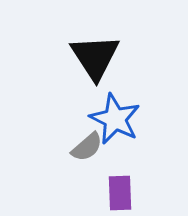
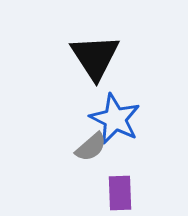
gray semicircle: moved 4 px right
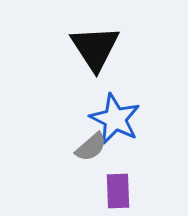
black triangle: moved 9 px up
purple rectangle: moved 2 px left, 2 px up
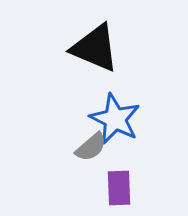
black triangle: rotated 34 degrees counterclockwise
purple rectangle: moved 1 px right, 3 px up
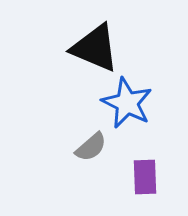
blue star: moved 12 px right, 16 px up
purple rectangle: moved 26 px right, 11 px up
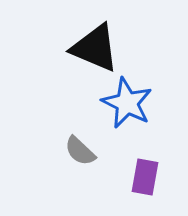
gray semicircle: moved 11 px left, 4 px down; rotated 84 degrees clockwise
purple rectangle: rotated 12 degrees clockwise
